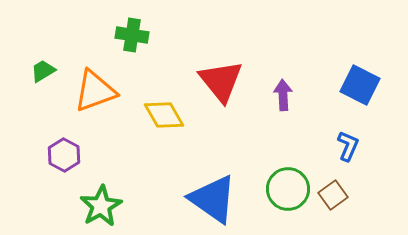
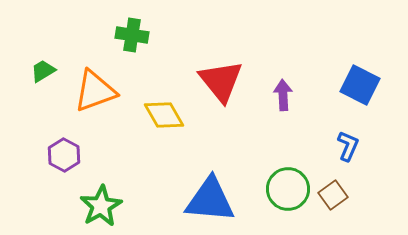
blue triangle: moved 3 px left, 1 px down; rotated 30 degrees counterclockwise
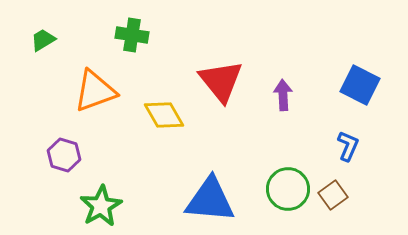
green trapezoid: moved 31 px up
purple hexagon: rotated 12 degrees counterclockwise
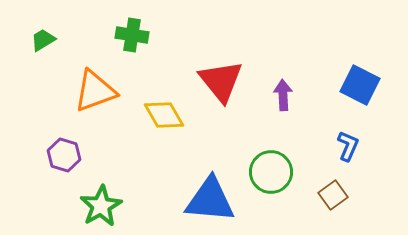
green circle: moved 17 px left, 17 px up
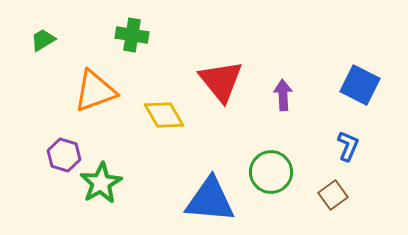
green star: moved 23 px up
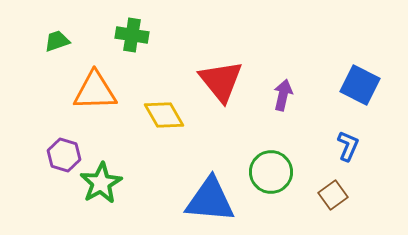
green trapezoid: moved 14 px right, 1 px down; rotated 12 degrees clockwise
orange triangle: rotated 18 degrees clockwise
purple arrow: rotated 16 degrees clockwise
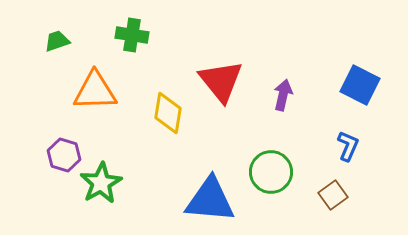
yellow diamond: moved 4 px right, 2 px up; rotated 39 degrees clockwise
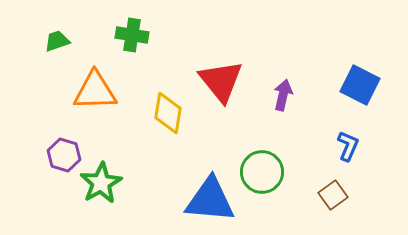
green circle: moved 9 px left
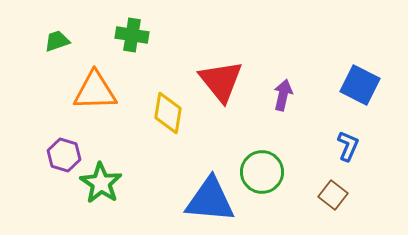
green star: rotated 9 degrees counterclockwise
brown square: rotated 16 degrees counterclockwise
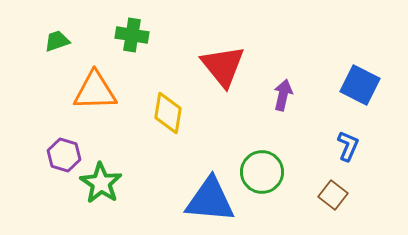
red triangle: moved 2 px right, 15 px up
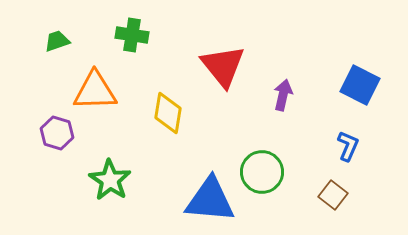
purple hexagon: moved 7 px left, 22 px up
green star: moved 9 px right, 3 px up
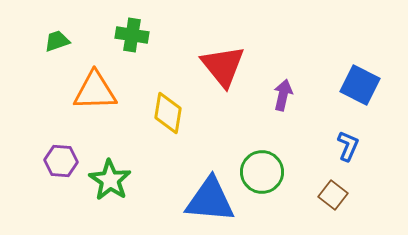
purple hexagon: moved 4 px right, 28 px down; rotated 12 degrees counterclockwise
